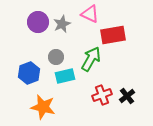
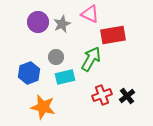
cyan rectangle: moved 1 px down
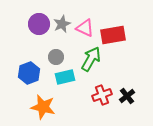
pink triangle: moved 5 px left, 14 px down
purple circle: moved 1 px right, 2 px down
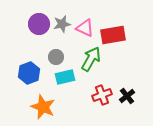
gray star: rotated 12 degrees clockwise
orange star: rotated 10 degrees clockwise
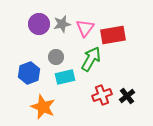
pink triangle: rotated 42 degrees clockwise
